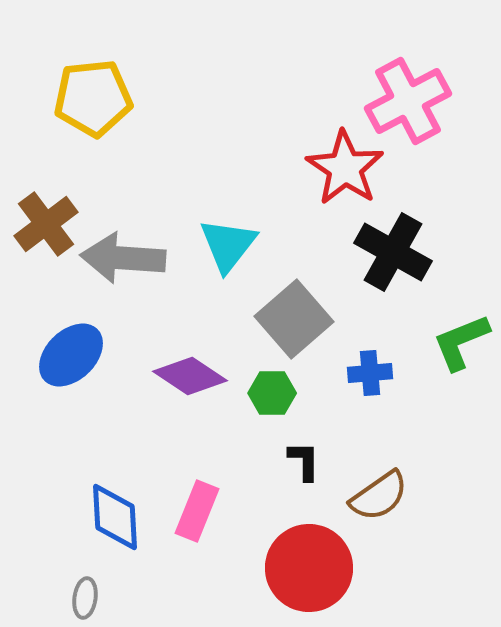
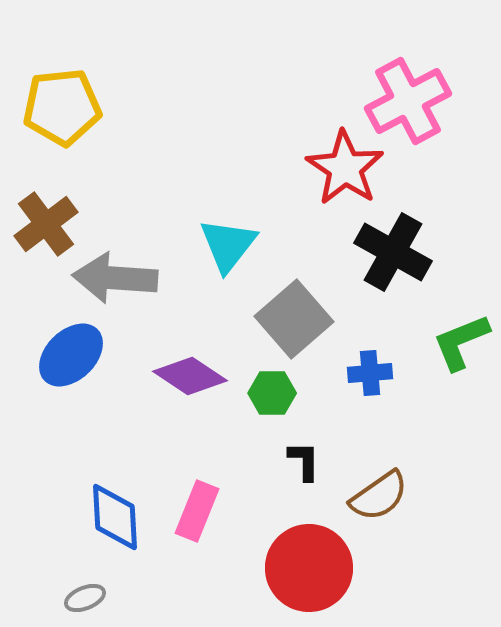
yellow pentagon: moved 31 px left, 9 px down
gray arrow: moved 8 px left, 20 px down
gray ellipse: rotated 60 degrees clockwise
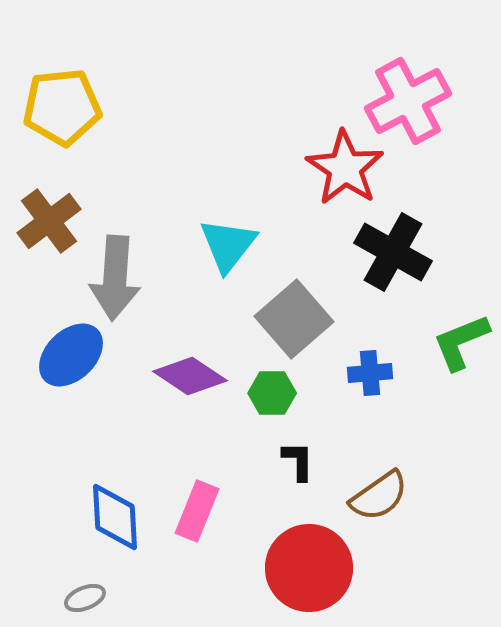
brown cross: moved 3 px right, 3 px up
gray arrow: rotated 90 degrees counterclockwise
black L-shape: moved 6 px left
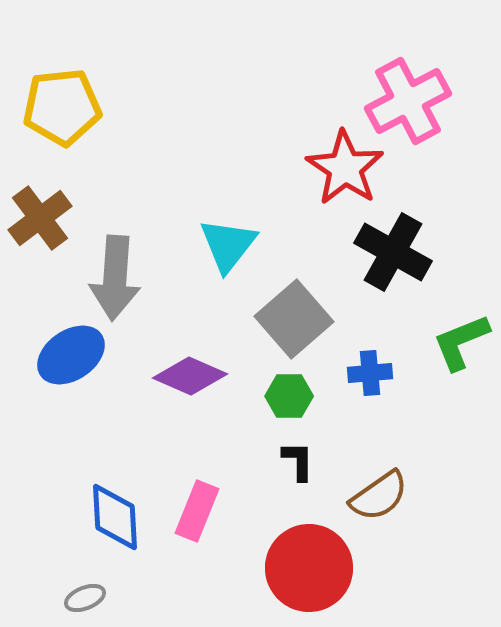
brown cross: moved 9 px left, 3 px up
blue ellipse: rotated 10 degrees clockwise
purple diamond: rotated 10 degrees counterclockwise
green hexagon: moved 17 px right, 3 px down
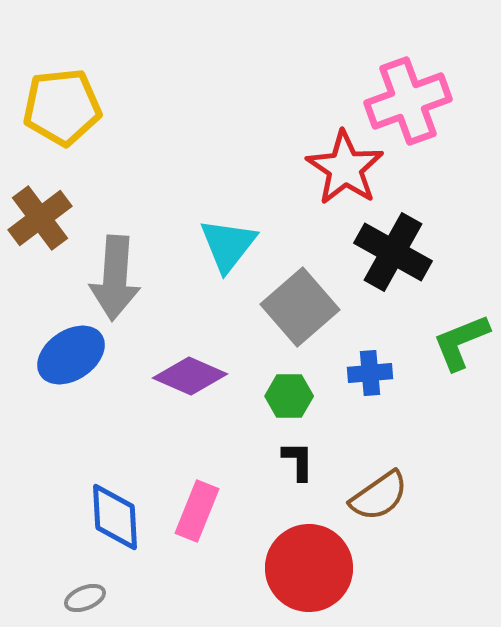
pink cross: rotated 8 degrees clockwise
gray square: moved 6 px right, 12 px up
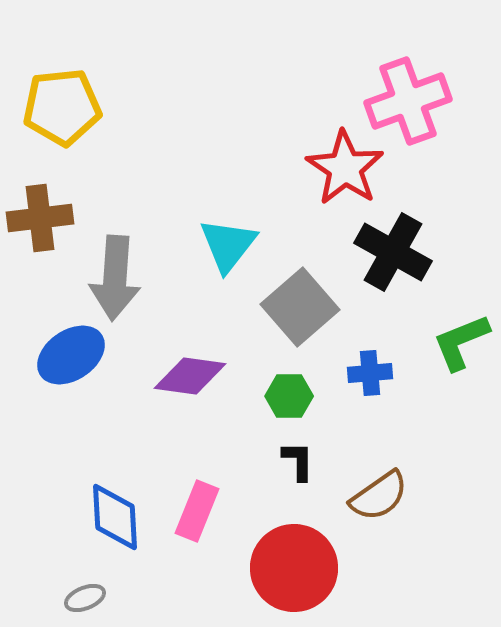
brown cross: rotated 30 degrees clockwise
purple diamond: rotated 16 degrees counterclockwise
red circle: moved 15 px left
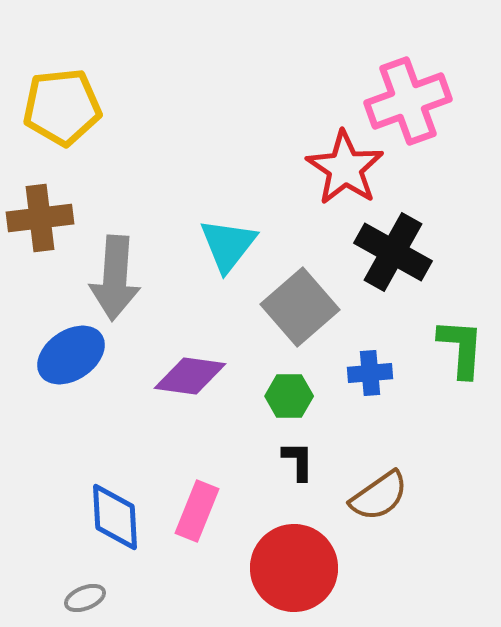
green L-shape: moved 6 px down; rotated 116 degrees clockwise
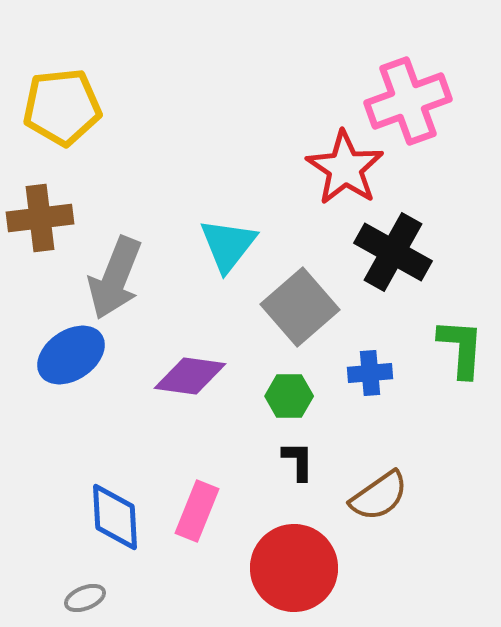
gray arrow: rotated 18 degrees clockwise
